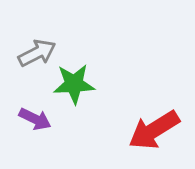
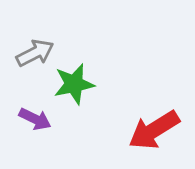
gray arrow: moved 2 px left
green star: rotated 9 degrees counterclockwise
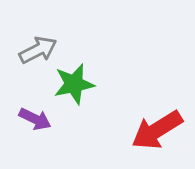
gray arrow: moved 3 px right, 3 px up
red arrow: moved 3 px right
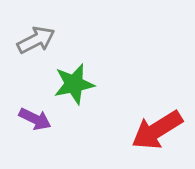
gray arrow: moved 2 px left, 10 px up
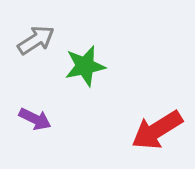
gray arrow: rotated 6 degrees counterclockwise
green star: moved 11 px right, 18 px up
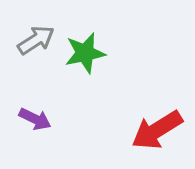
green star: moved 13 px up
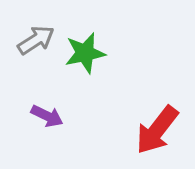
purple arrow: moved 12 px right, 3 px up
red arrow: rotated 20 degrees counterclockwise
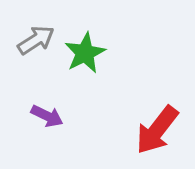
green star: rotated 15 degrees counterclockwise
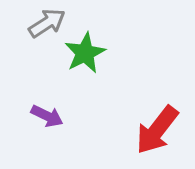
gray arrow: moved 11 px right, 17 px up
